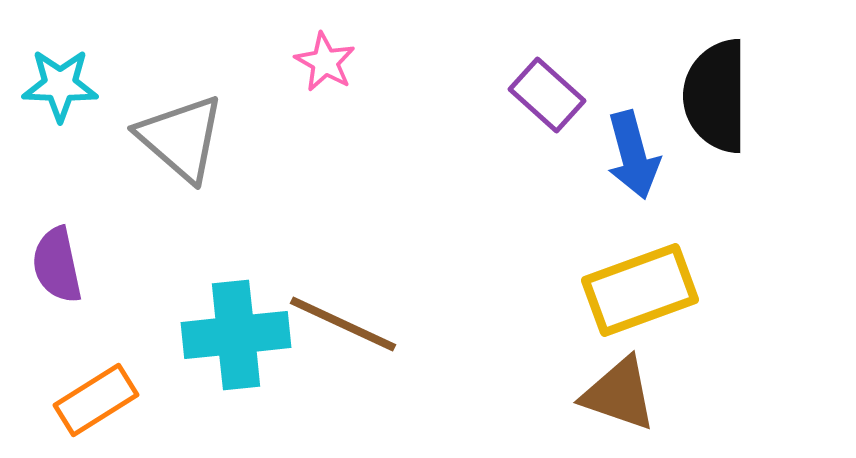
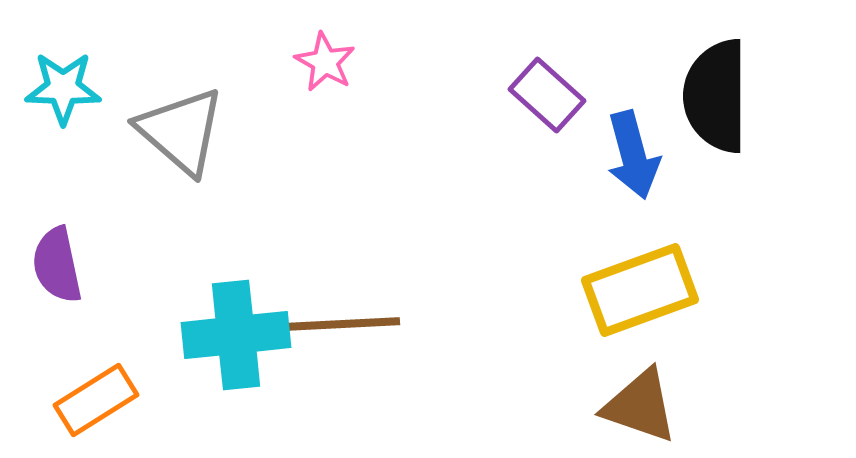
cyan star: moved 3 px right, 3 px down
gray triangle: moved 7 px up
brown line: rotated 28 degrees counterclockwise
brown triangle: moved 21 px right, 12 px down
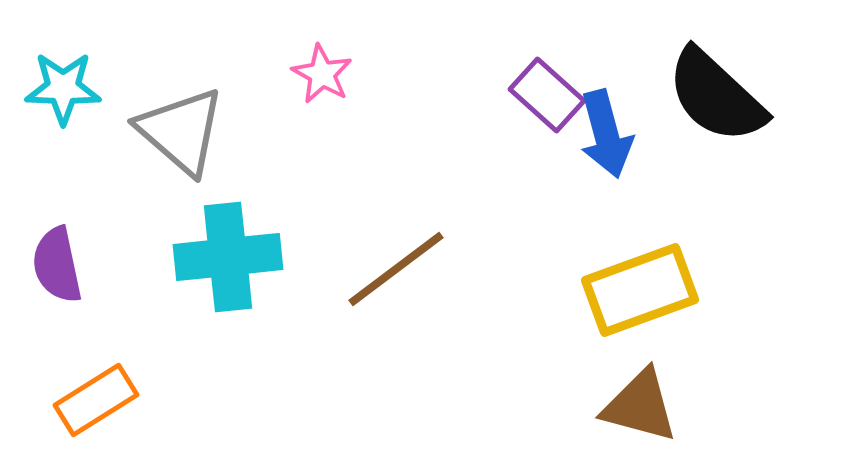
pink star: moved 3 px left, 12 px down
black semicircle: rotated 47 degrees counterclockwise
blue arrow: moved 27 px left, 21 px up
brown line: moved 53 px right, 55 px up; rotated 34 degrees counterclockwise
cyan cross: moved 8 px left, 78 px up
brown triangle: rotated 4 degrees counterclockwise
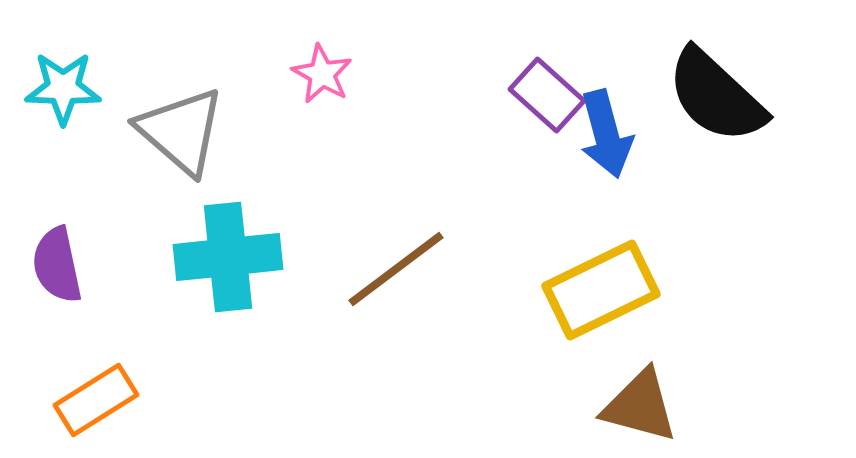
yellow rectangle: moved 39 px left; rotated 6 degrees counterclockwise
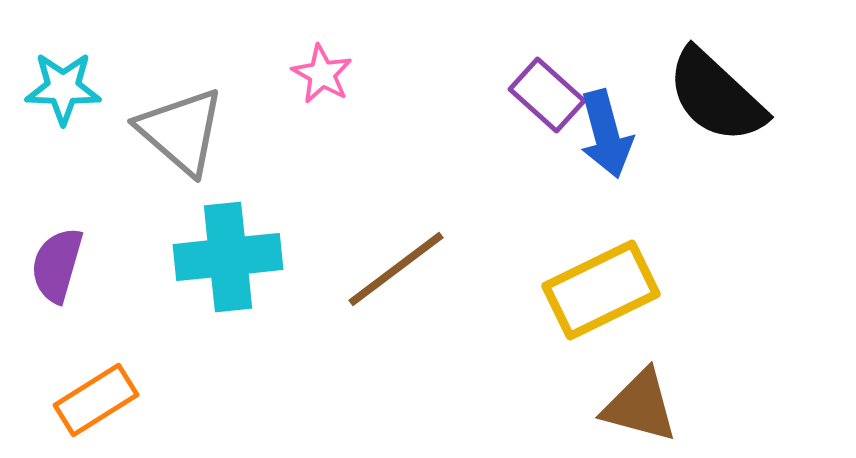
purple semicircle: rotated 28 degrees clockwise
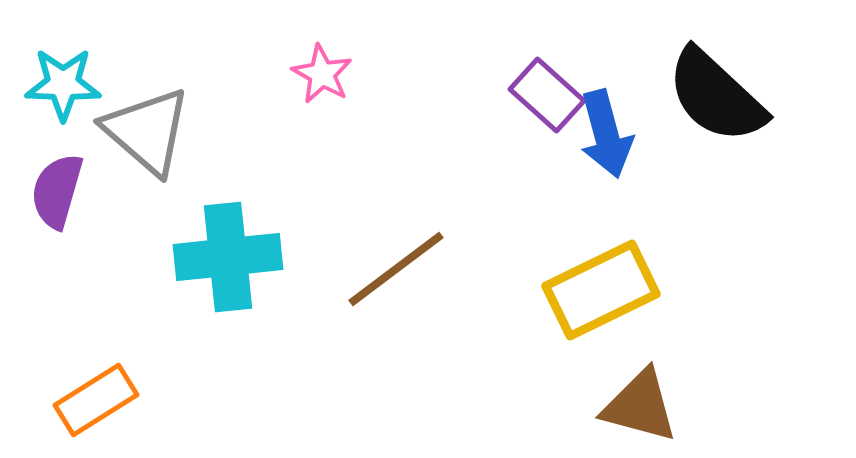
cyan star: moved 4 px up
gray triangle: moved 34 px left
purple semicircle: moved 74 px up
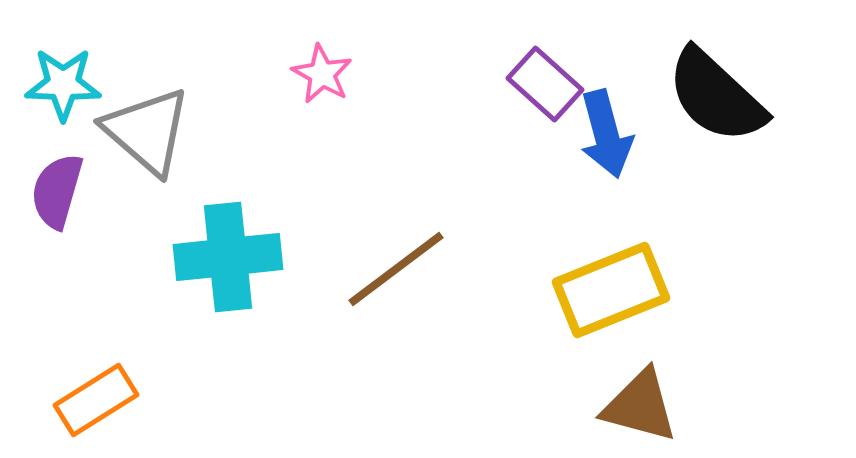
purple rectangle: moved 2 px left, 11 px up
yellow rectangle: moved 10 px right; rotated 4 degrees clockwise
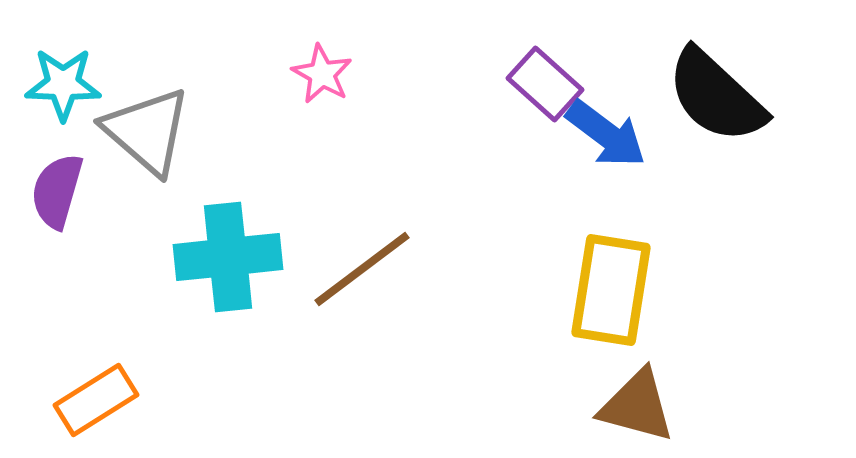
blue arrow: rotated 38 degrees counterclockwise
brown line: moved 34 px left
yellow rectangle: rotated 59 degrees counterclockwise
brown triangle: moved 3 px left
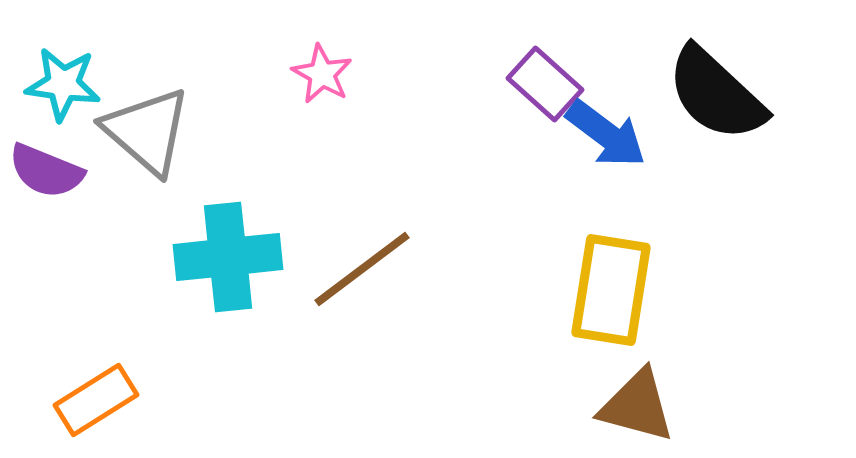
cyan star: rotated 6 degrees clockwise
black semicircle: moved 2 px up
purple semicircle: moved 11 px left, 20 px up; rotated 84 degrees counterclockwise
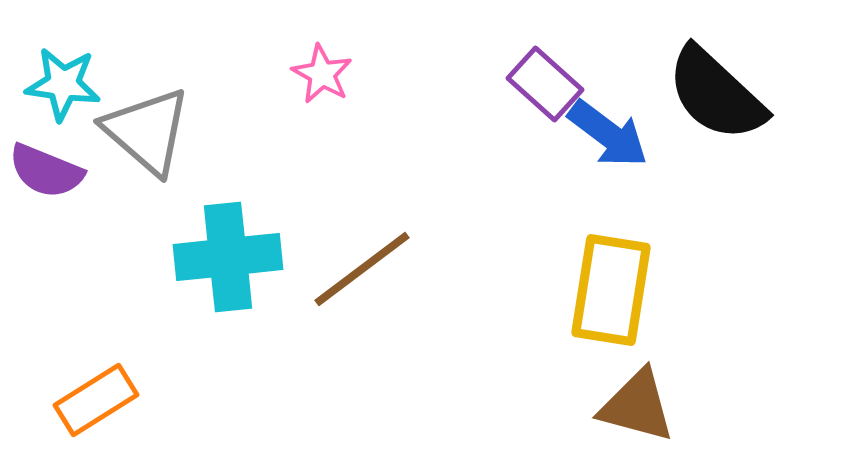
blue arrow: moved 2 px right
